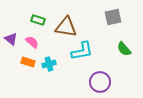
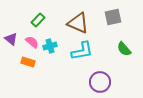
green rectangle: rotated 64 degrees counterclockwise
brown triangle: moved 12 px right, 4 px up; rotated 15 degrees clockwise
cyan cross: moved 1 px right, 18 px up
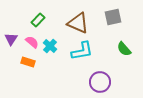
purple triangle: rotated 24 degrees clockwise
cyan cross: rotated 32 degrees counterclockwise
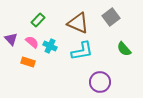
gray square: moved 2 px left; rotated 24 degrees counterclockwise
purple triangle: rotated 16 degrees counterclockwise
cyan cross: rotated 16 degrees counterclockwise
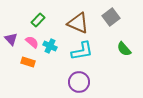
purple circle: moved 21 px left
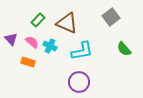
brown triangle: moved 11 px left
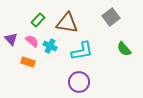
brown triangle: rotated 15 degrees counterclockwise
pink semicircle: moved 1 px up
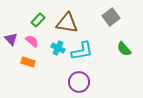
cyan cross: moved 8 px right, 2 px down
